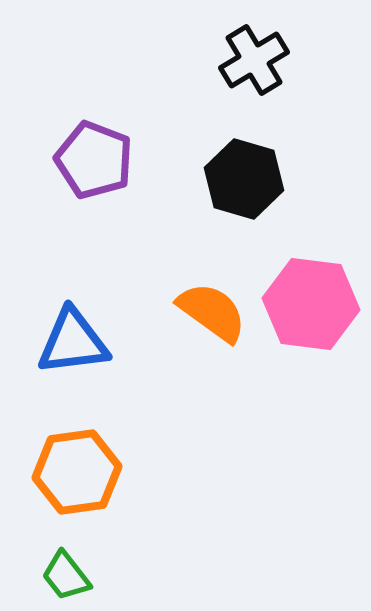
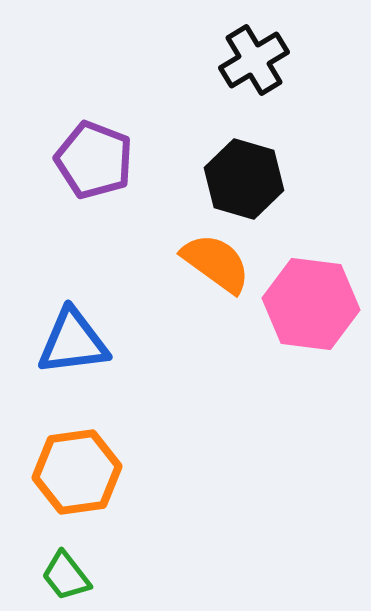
orange semicircle: moved 4 px right, 49 px up
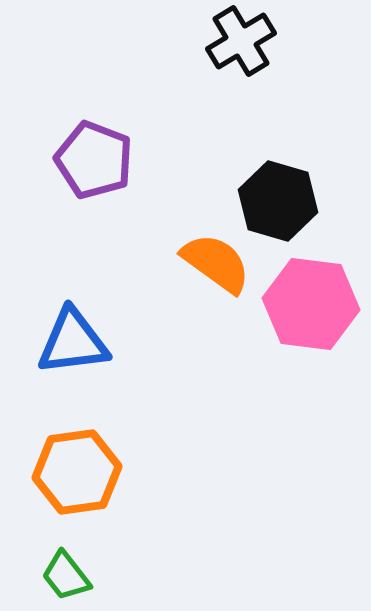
black cross: moved 13 px left, 19 px up
black hexagon: moved 34 px right, 22 px down
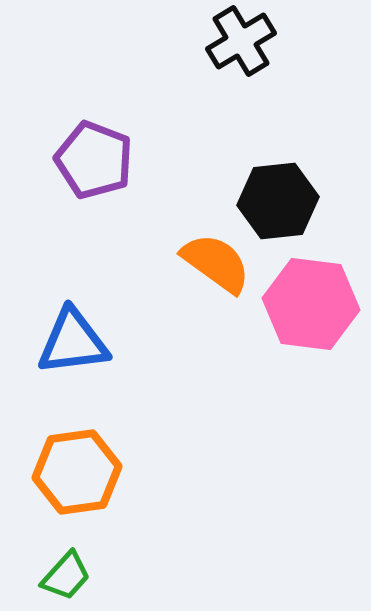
black hexagon: rotated 22 degrees counterclockwise
green trapezoid: rotated 100 degrees counterclockwise
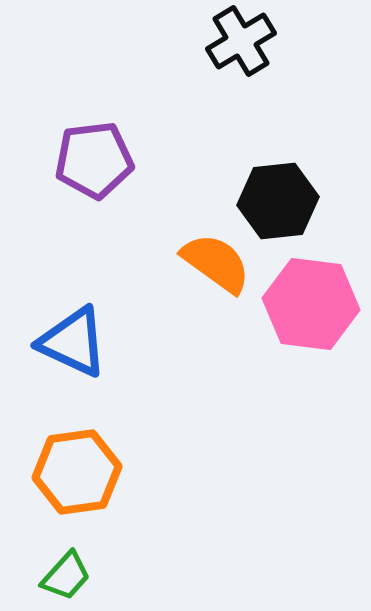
purple pentagon: rotated 28 degrees counterclockwise
blue triangle: rotated 32 degrees clockwise
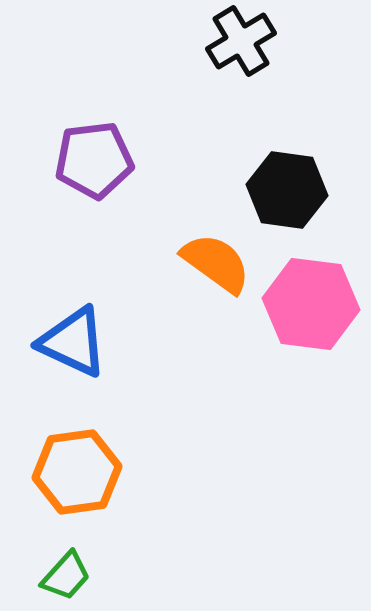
black hexagon: moved 9 px right, 11 px up; rotated 14 degrees clockwise
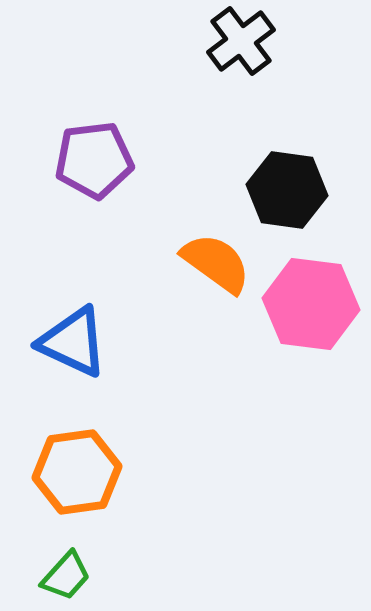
black cross: rotated 6 degrees counterclockwise
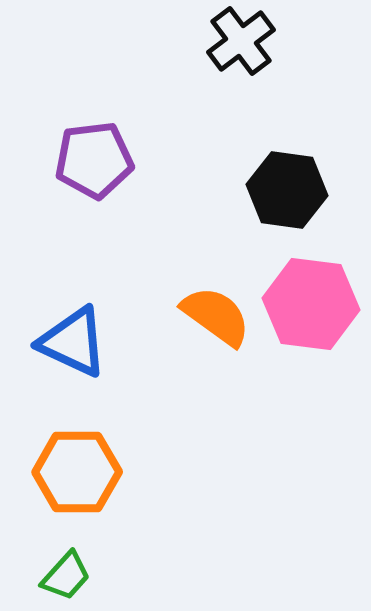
orange semicircle: moved 53 px down
orange hexagon: rotated 8 degrees clockwise
